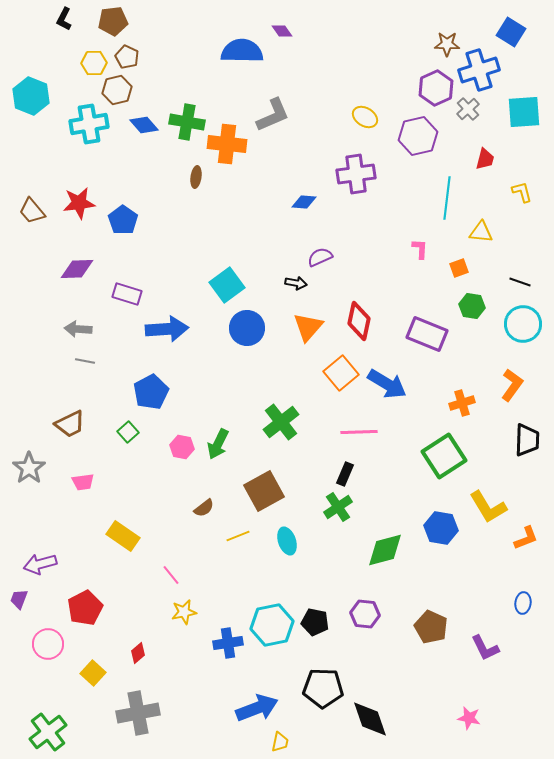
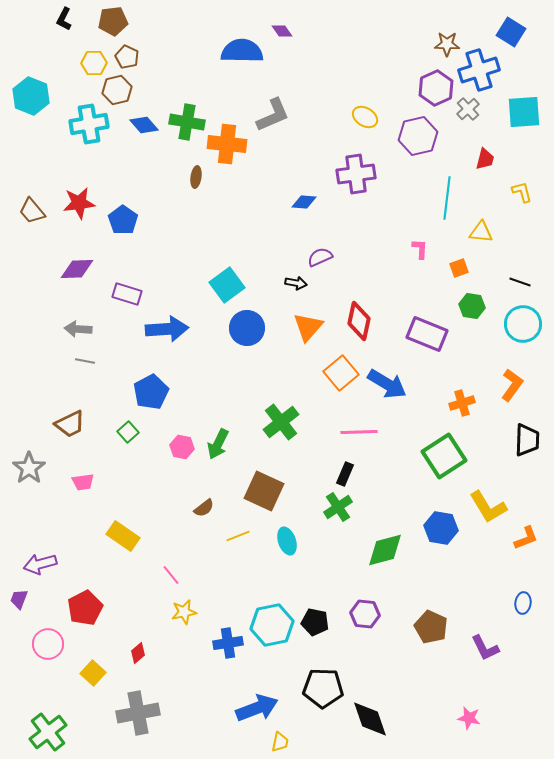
brown square at (264, 491): rotated 36 degrees counterclockwise
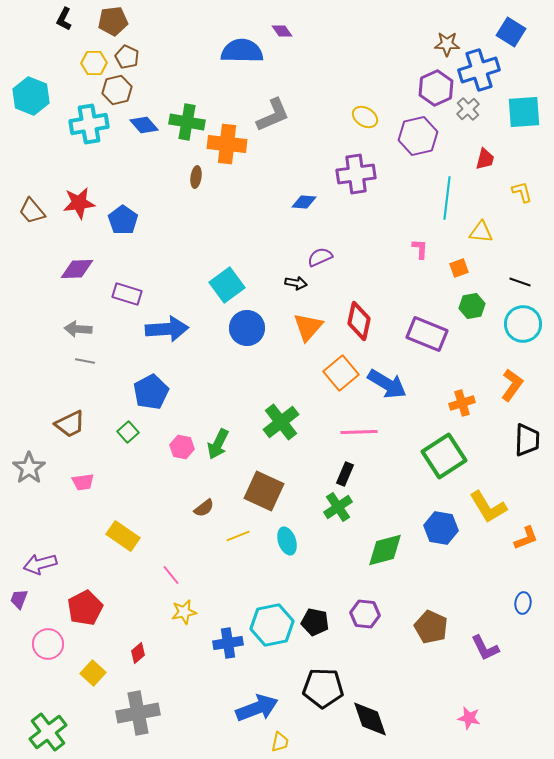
green hexagon at (472, 306): rotated 20 degrees counterclockwise
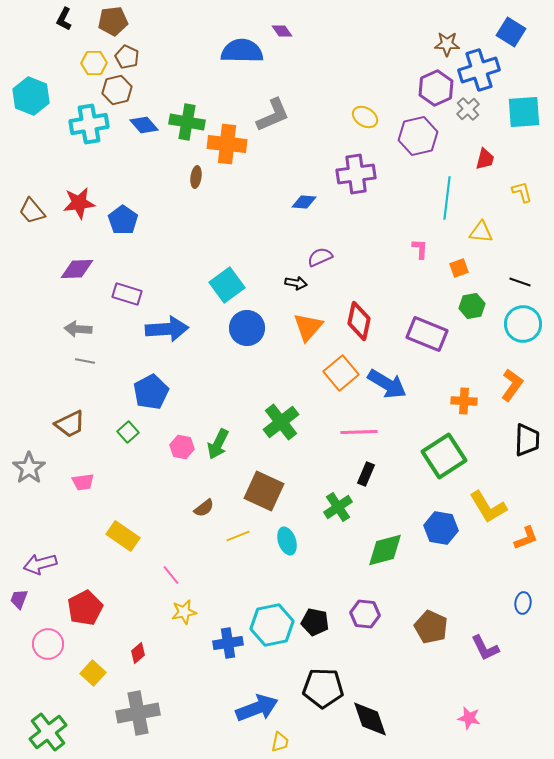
orange cross at (462, 403): moved 2 px right, 2 px up; rotated 20 degrees clockwise
black rectangle at (345, 474): moved 21 px right
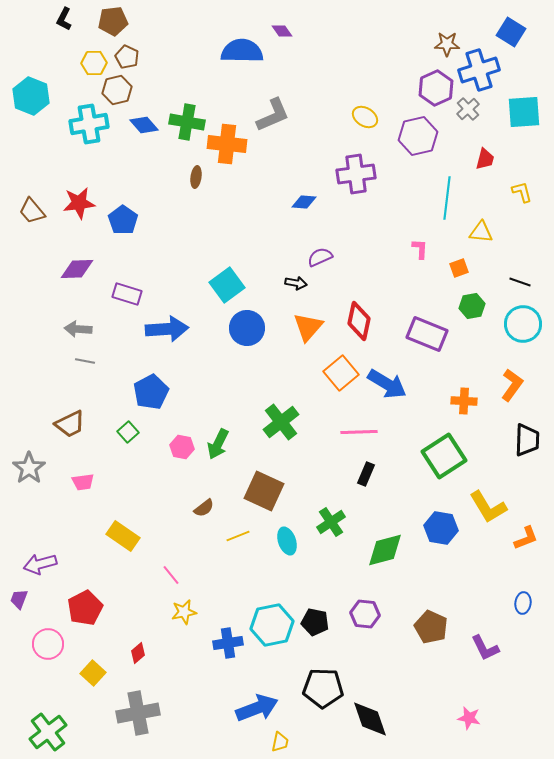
green cross at (338, 507): moved 7 px left, 15 px down
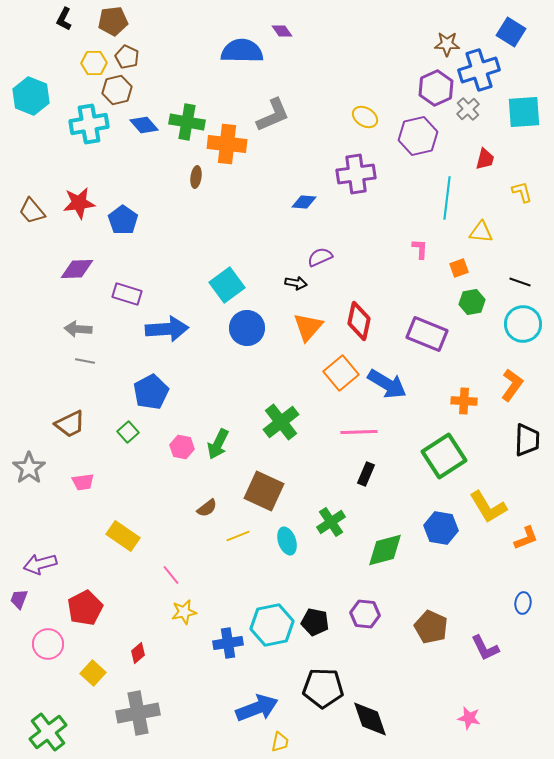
green hexagon at (472, 306): moved 4 px up
brown semicircle at (204, 508): moved 3 px right
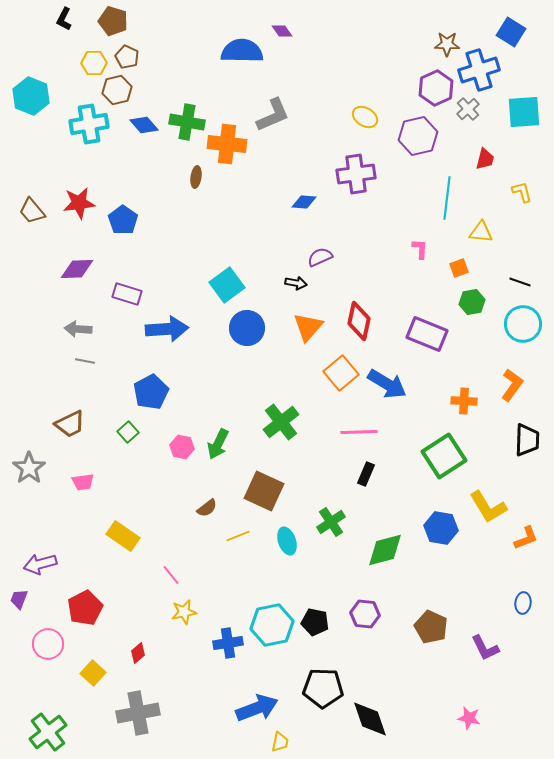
brown pentagon at (113, 21): rotated 24 degrees clockwise
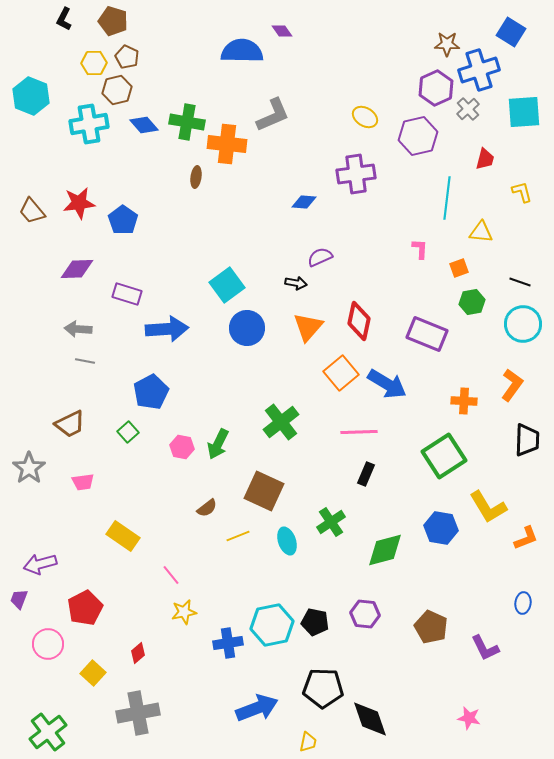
yellow trapezoid at (280, 742): moved 28 px right
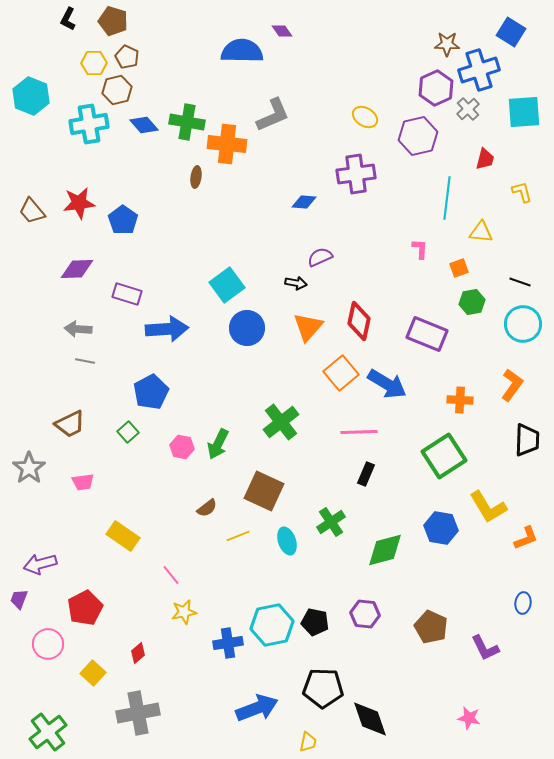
black L-shape at (64, 19): moved 4 px right
orange cross at (464, 401): moved 4 px left, 1 px up
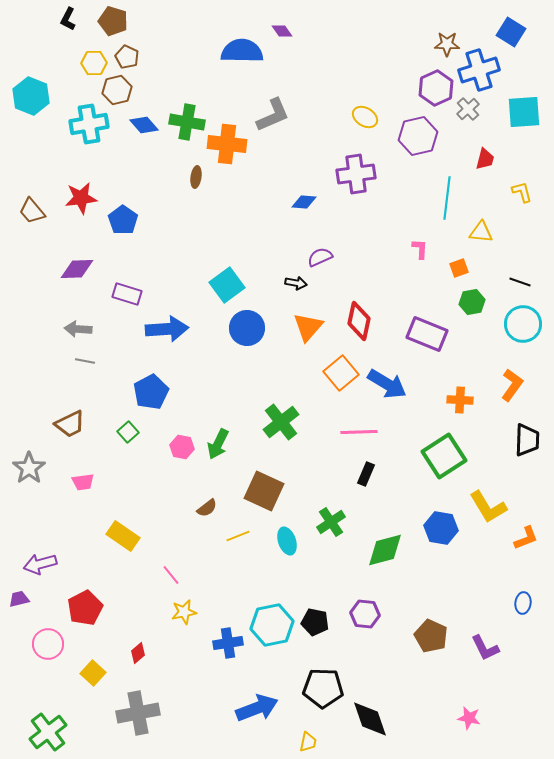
red star at (79, 203): moved 2 px right, 5 px up
purple trapezoid at (19, 599): rotated 55 degrees clockwise
brown pentagon at (431, 627): moved 9 px down
